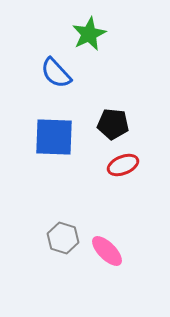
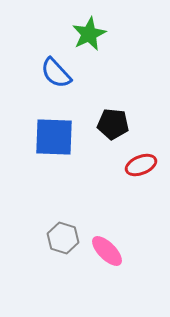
red ellipse: moved 18 px right
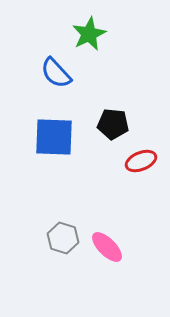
red ellipse: moved 4 px up
pink ellipse: moved 4 px up
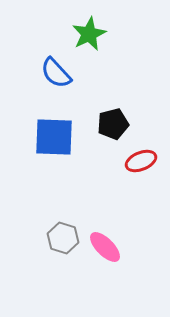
black pentagon: rotated 20 degrees counterclockwise
pink ellipse: moved 2 px left
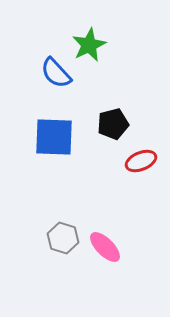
green star: moved 11 px down
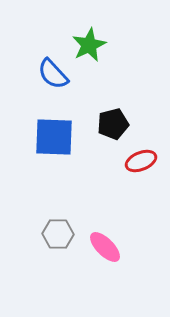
blue semicircle: moved 3 px left, 1 px down
gray hexagon: moved 5 px left, 4 px up; rotated 16 degrees counterclockwise
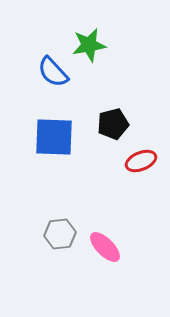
green star: rotated 16 degrees clockwise
blue semicircle: moved 2 px up
gray hexagon: moved 2 px right; rotated 8 degrees counterclockwise
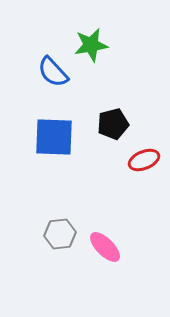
green star: moved 2 px right
red ellipse: moved 3 px right, 1 px up
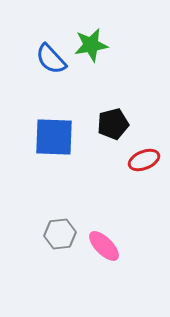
blue semicircle: moved 2 px left, 13 px up
pink ellipse: moved 1 px left, 1 px up
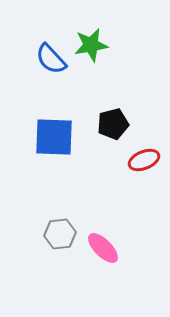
pink ellipse: moved 1 px left, 2 px down
